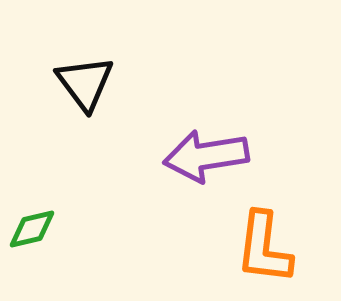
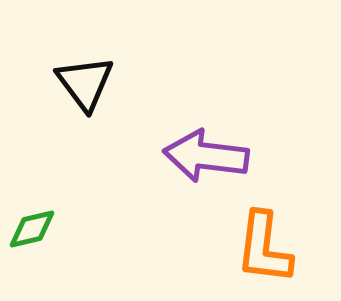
purple arrow: rotated 16 degrees clockwise
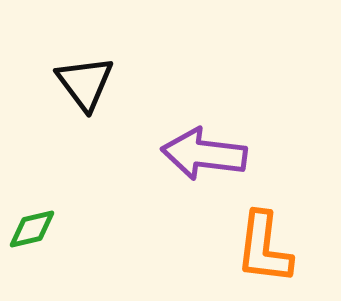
purple arrow: moved 2 px left, 2 px up
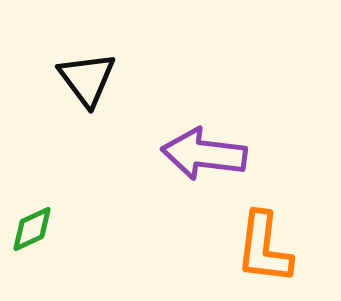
black triangle: moved 2 px right, 4 px up
green diamond: rotated 12 degrees counterclockwise
